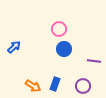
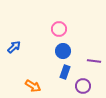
blue circle: moved 1 px left, 2 px down
blue rectangle: moved 10 px right, 12 px up
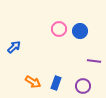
blue circle: moved 17 px right, 20 px up
blue rectangle: moved 9 px left, 11 px down
orange arrow: moved 4 px up
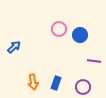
blue circle: moved 4 px down
orange arrow: rotated 49 degrees clockwise
purple circle: moved 1 px down
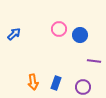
blue arrow: moved 13 px up
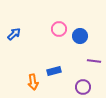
blue circle: moved 1 px down
blue rectangle: moved 2 px left, 12 px up; rotated 56 degrees clockwise
